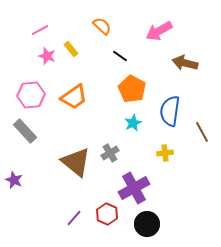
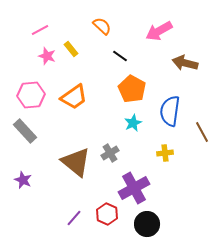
purple star: moved 9 px right
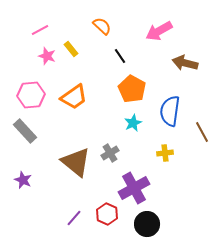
black line: rotated 21 degrees clockwise
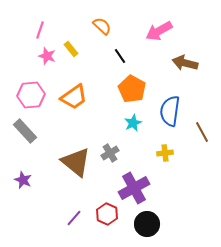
pink line: rotated 42 degrees counterclockwise
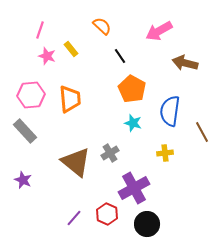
orange trapezoid: moved 4 px left, 2 px down; rotated 60 degrees counterclockwise
cyan star: rotated 30 degrees counterclockwise
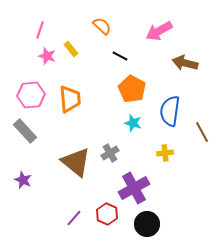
black line: rotated 28 degrees counterclockwise
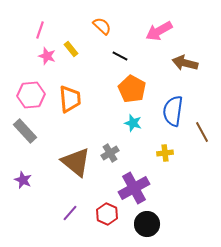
blue semicircle: moved 3 px right
purple line: moved 4 px left, 5 px up
